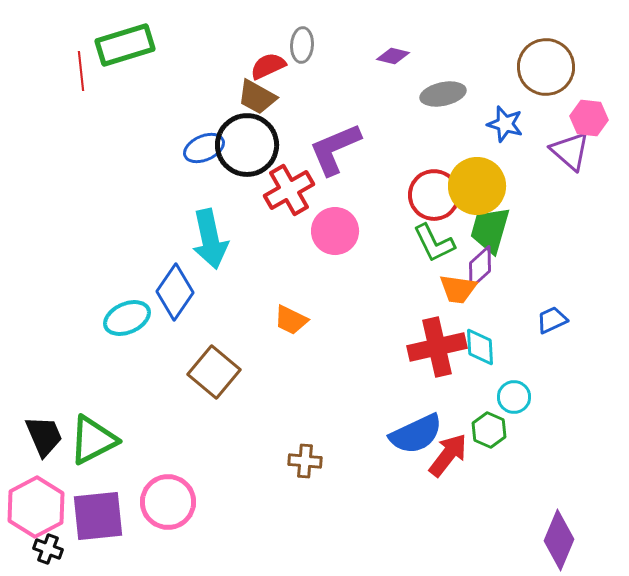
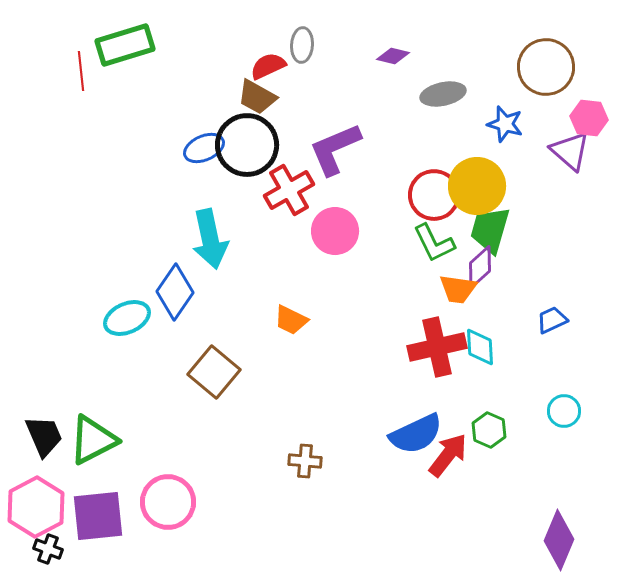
cyan circle at (514, 397): moved 50 px right, 14 px down
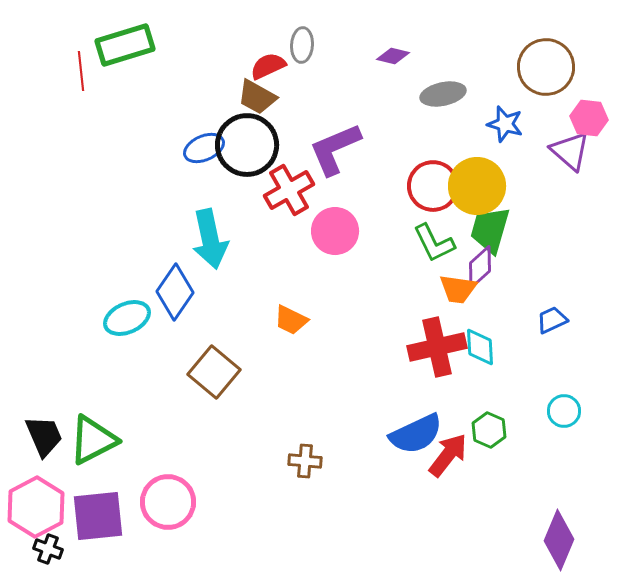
red circle at (434, 195): moved 1 px left, 9 px up
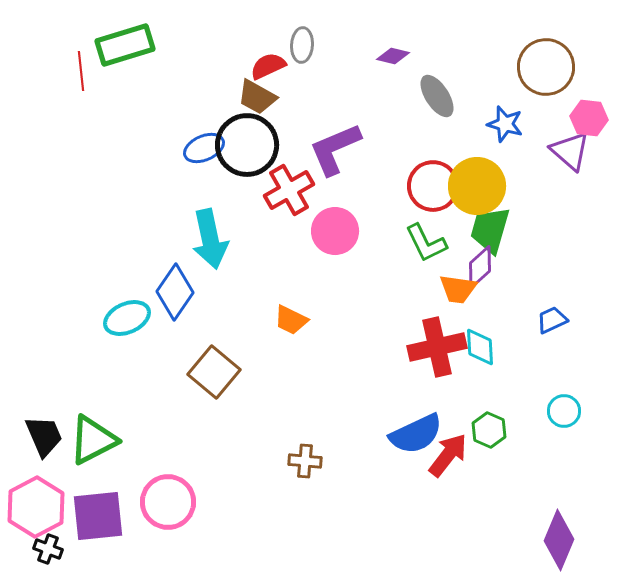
gray ellipse at (443, 94): moved 6 px left, 2 px down; rotated 69 degrees clockwise
green L-shape at (434, 243): moved 8 px left
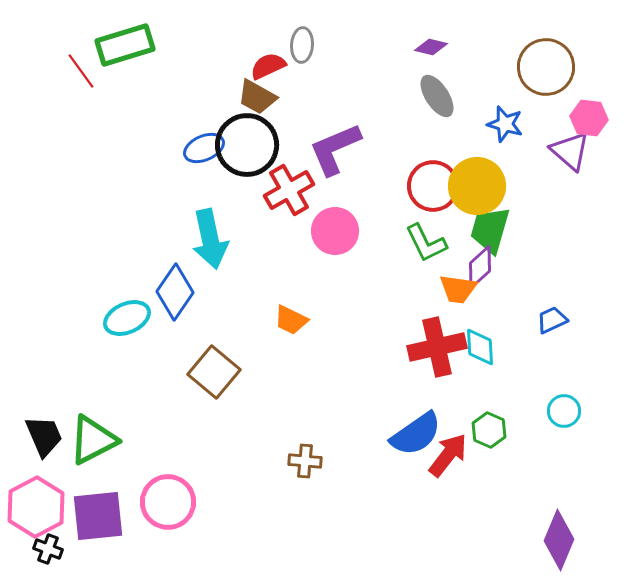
purple diamond at (393, 56): moved 38 px right, 9 px up
red line at (81, 71): rotated 30 degrees counterclockwise
blue semicircle at (416, 434): rotated 10 degrees counterclockwise
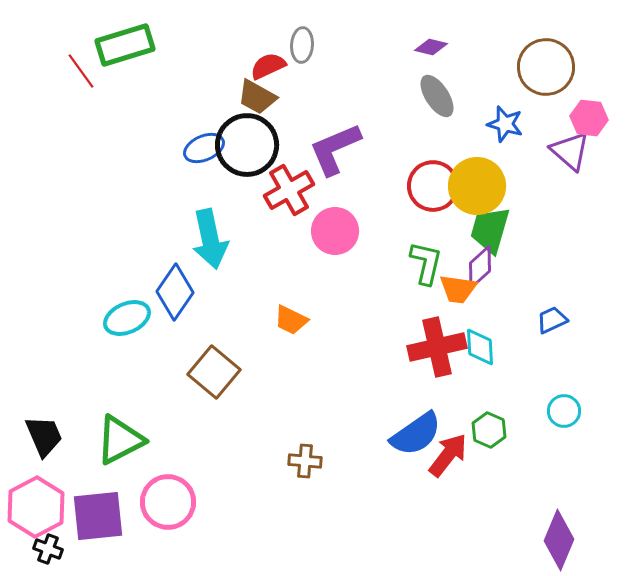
green L-shape at (426, 243): moved 20 px down; rotated 141 degrees counterclockwise
green triangle at (93, 440): moved 27 px right
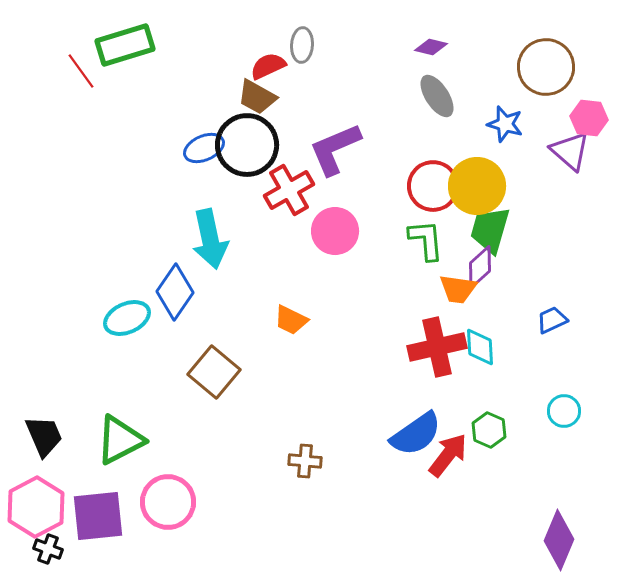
green L-shape at (426, 263): moved 23 px up; rotated 18 degrees counterclockwise
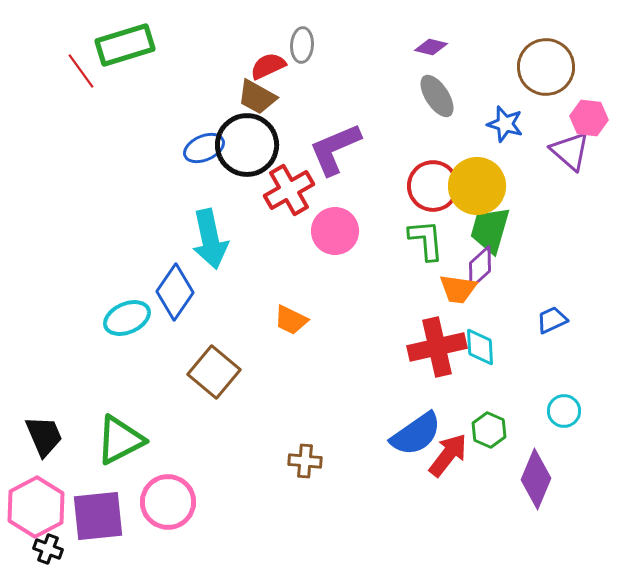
purple diamond at (559, 540): moved 23 px left, 61 px up
